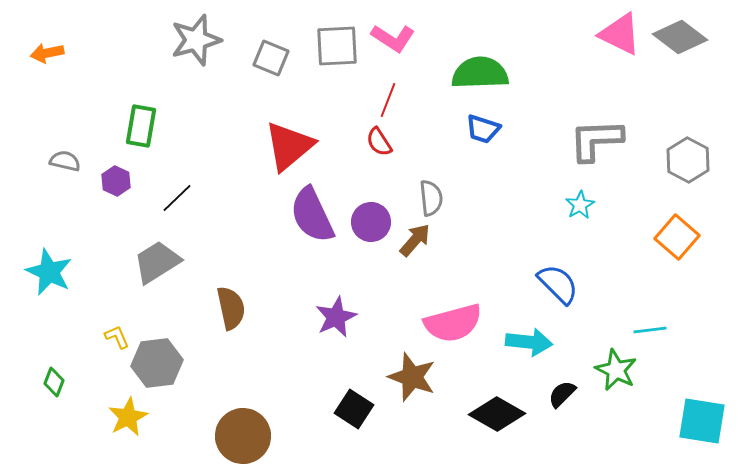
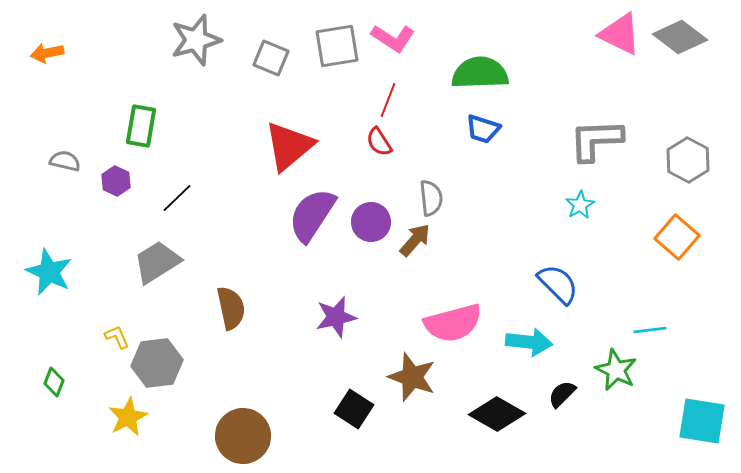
gray square at (337, 46): rotated 6 degrees counterclockwise
purple semicircle at (312, 215): rotated 58 degrees clockwise
purple star at (336, 317): rotated 12 degrees clockwise
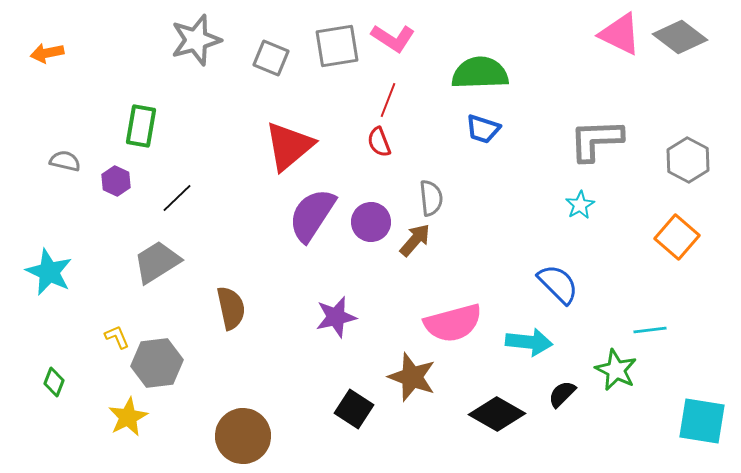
red semicircle at (379, 142): rotated 12 degrees clockwise
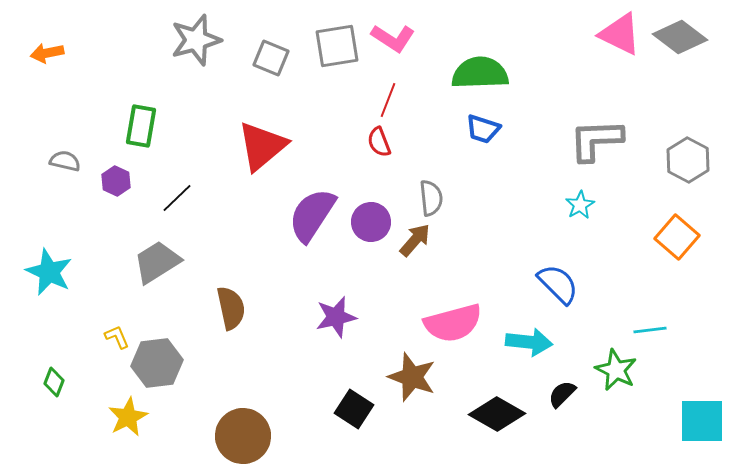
red triangle at (289, 146): moved 27 px left
cyan square at (702, 421): rotated 9 degrees counterclockwise
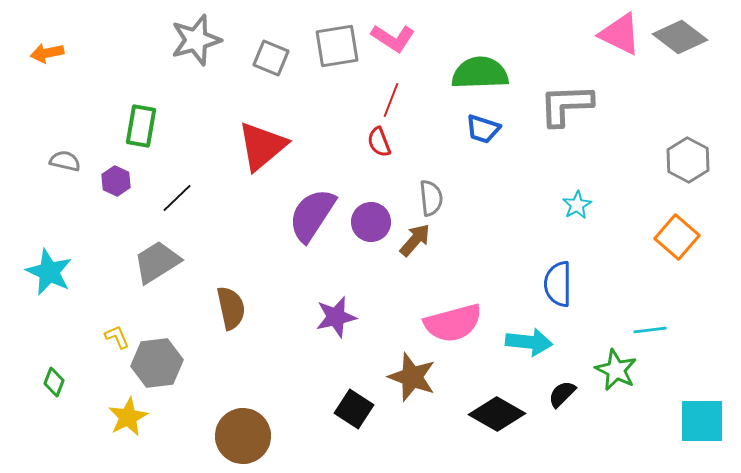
red line at (388, 100): moved 3 px right
gray L-shape at (596, 140): moved 30 px left, 35 px up
cyan star at (580, 205): moved 3 px left
blue semicircle at (558, 284): rotated 135 degrees counterclockwise
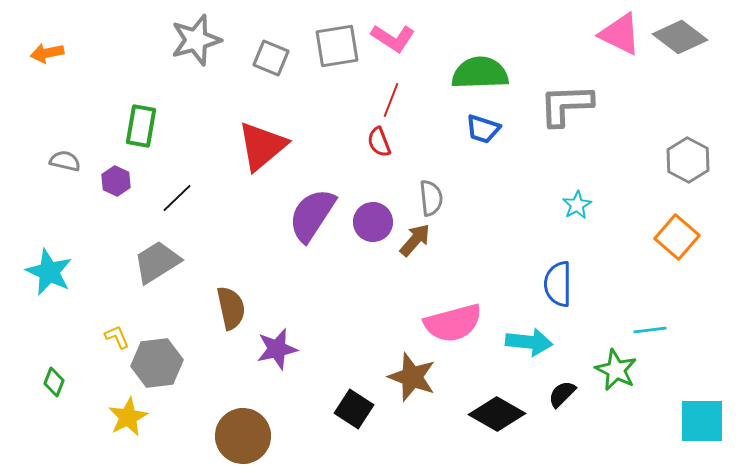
purple circle at (371, 222): moved 2 px right
purple star at (336, 317): moved 59 px left, 32 px down
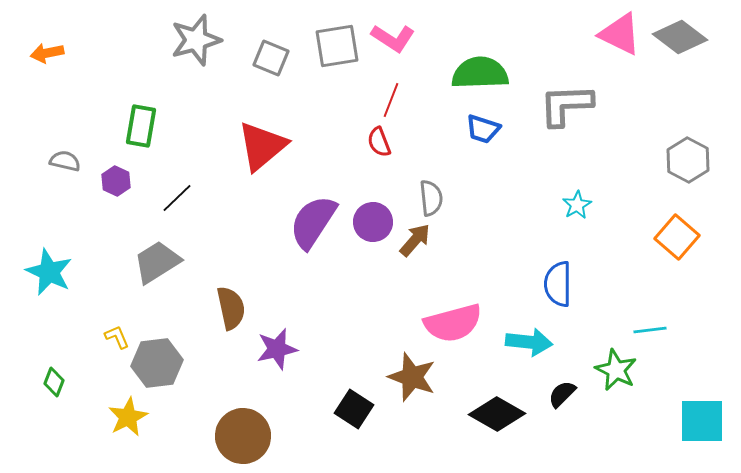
purple semicircle at (312, 215): moved 1 px right, 7 px down
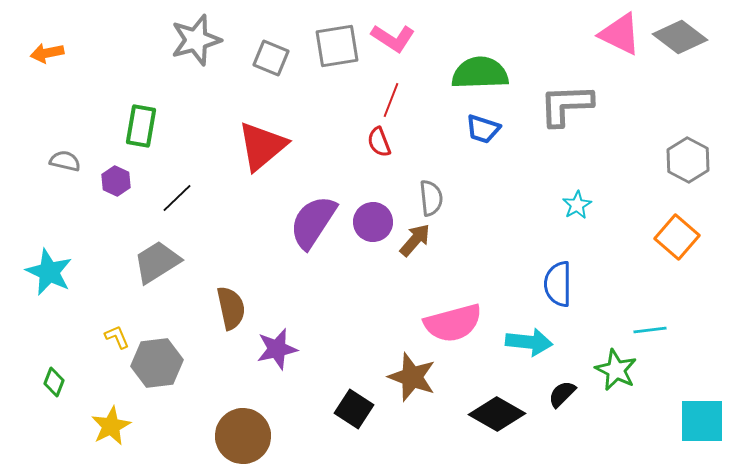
yellow star at (128, 417): moved 17 px left, 9 px down
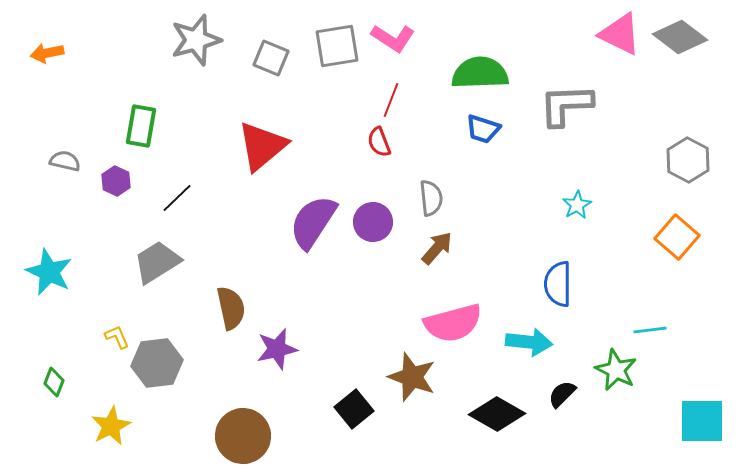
brown arrow at (415, 240): moved 22 px right, 8 px down
black square at (354, 409): rotated 18 degrees clockwise
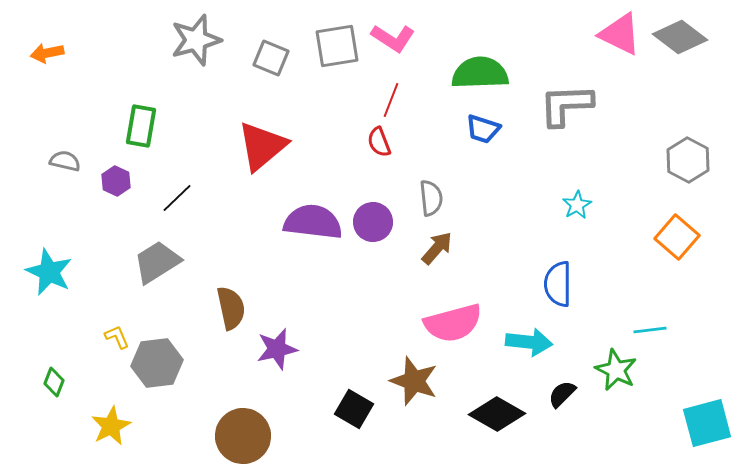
purple semicircle at (313, 222): rotated 64 degrees clockwise
brown star at (412, 377): moved 2 px right, 4 px down
black square at (354, 409): rotated 21 degrees counterclockwise
cyan square at (702, 421): moved 5 px right, 2 px down; rotated 15 degrees counterclockwise
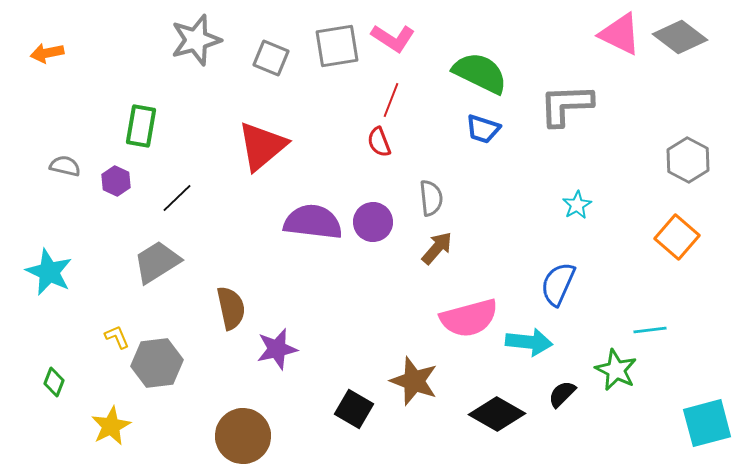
green semicircle at (480, 73): rotated 28 degrees clockwise
gray semicircle at (65, 161): moved 5 px down
blue semicircle at (558, 284): rotated 24 degrees clockwise
pink semicircle at (453, 323): moved 16 px right, 5 px up
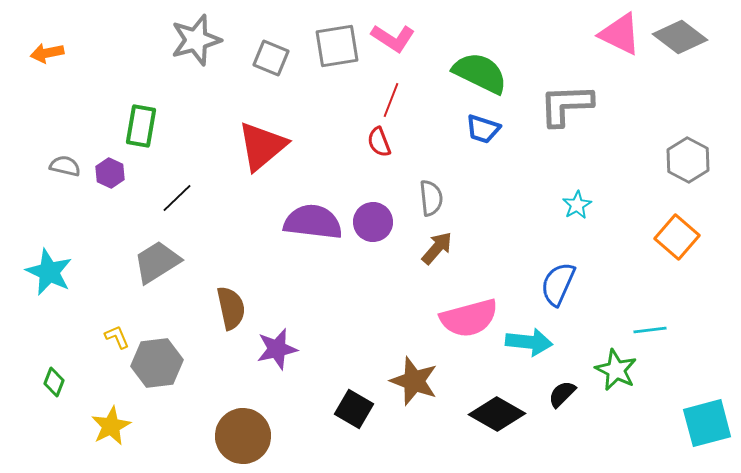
purple hexagon at (116, 181): moved 6 px left, 8 px up
